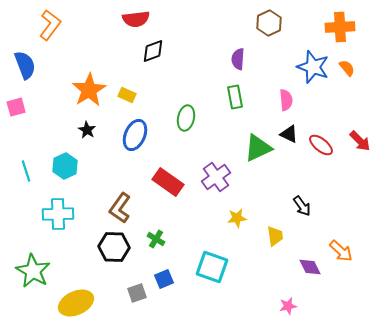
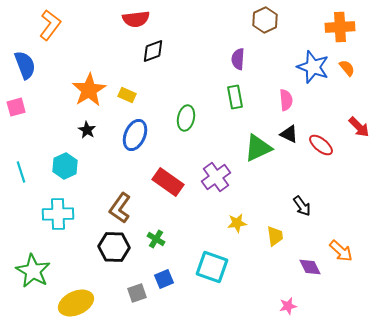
brown hexagon: moved 4 px left, 3 px up
red arrow: moved 1 px left, 14 px up
cyan line: moved 5 px left, 1 px down
yellow star: moved 5 px down
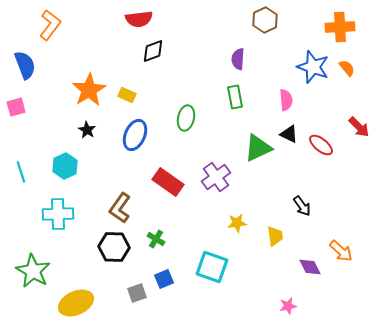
red semicircle: moved 3 px right
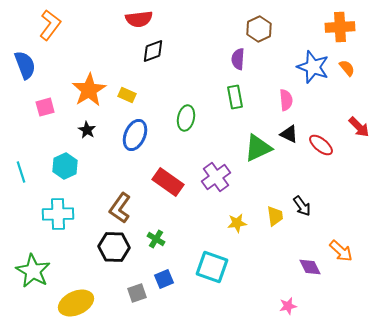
brown hexagon: moved 6 px left, 9 px down
pink square: moved 29 px right
yellow trapezoid: moved 20 px up
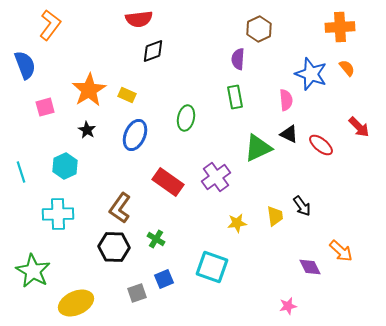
blue star: moved 2 px left, 7 px down
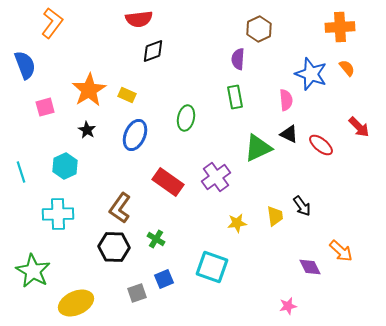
orange L-shape: moved 2 px right, 2 px up
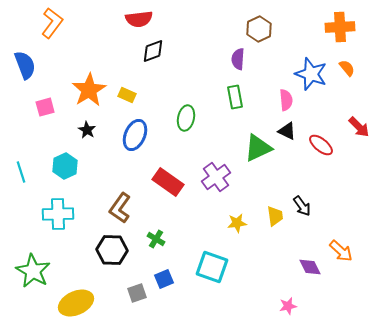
black triangle: moved 2 px left, 3 px up
black hexagon: moved 2 px left, 3 px down
